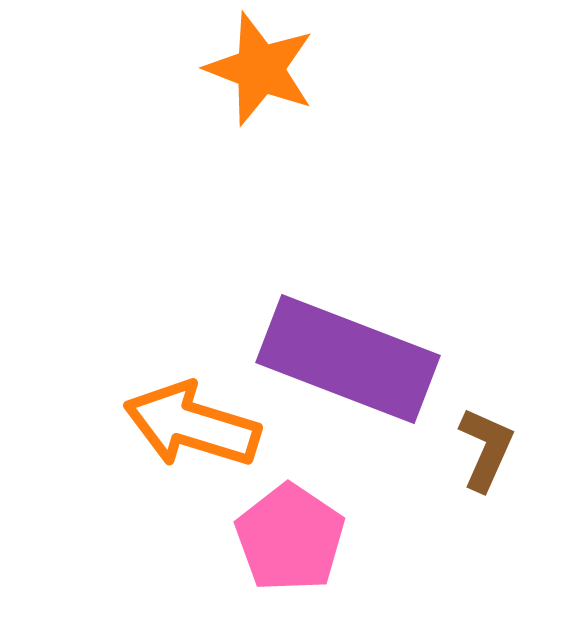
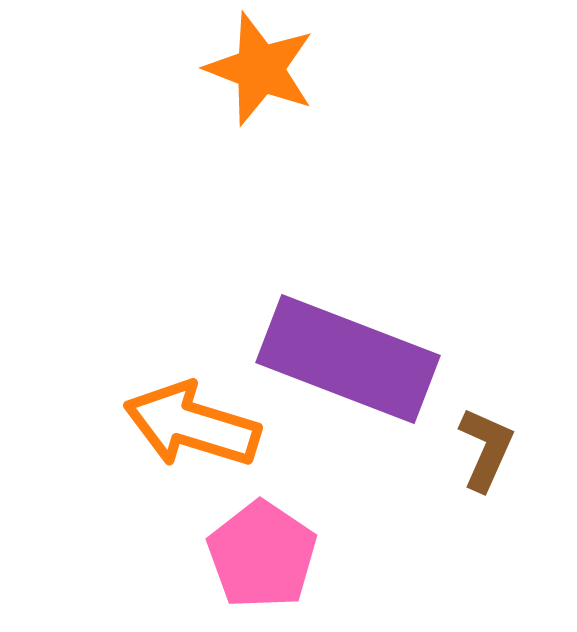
pink pentagon: moved 28 px left, 17 px down
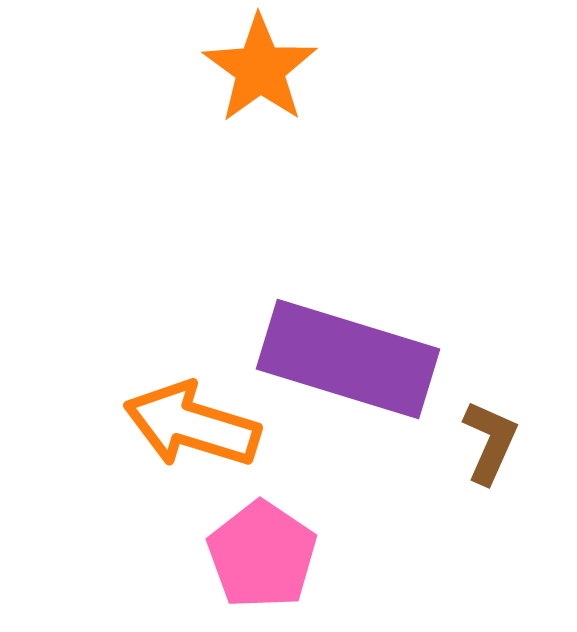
orange star: rotated 15 degrees clockwise
purple rectangle: rotated 4 degrees counterclockwise
brown L-shape: moved 4 px right, 7 px up
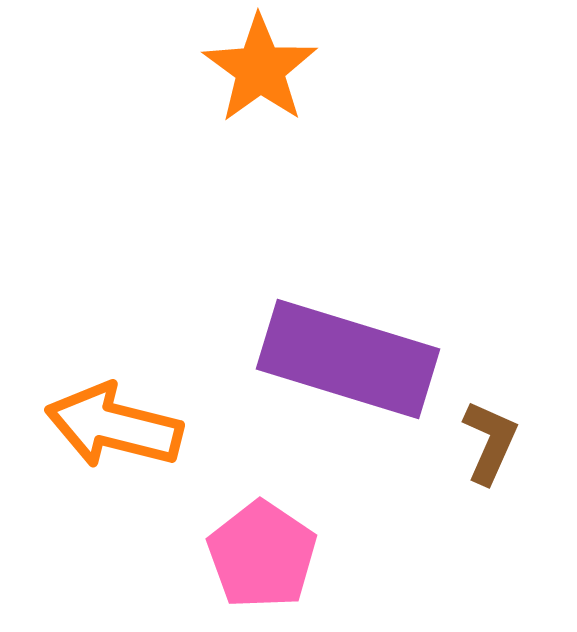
orange arrow: moved 78 px left, 1 px down; rotated 3 degrees counterclockwise
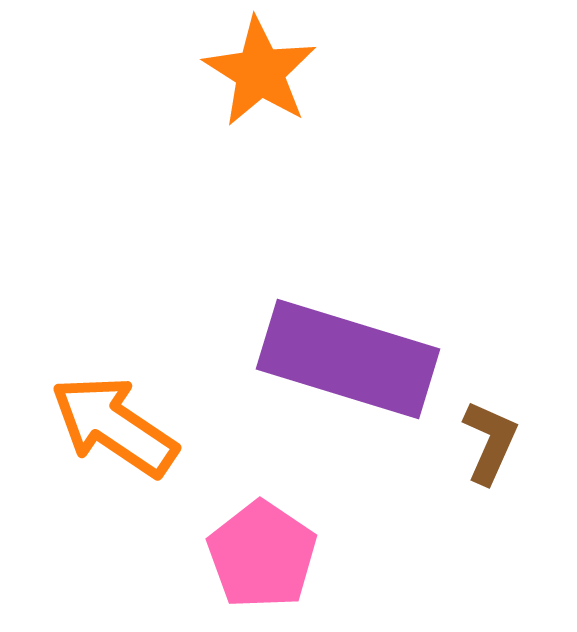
orange star: moved 3 px down; rotated 4 degrees counterclockwise
orange arrow: rotated 20 degrees clockwise
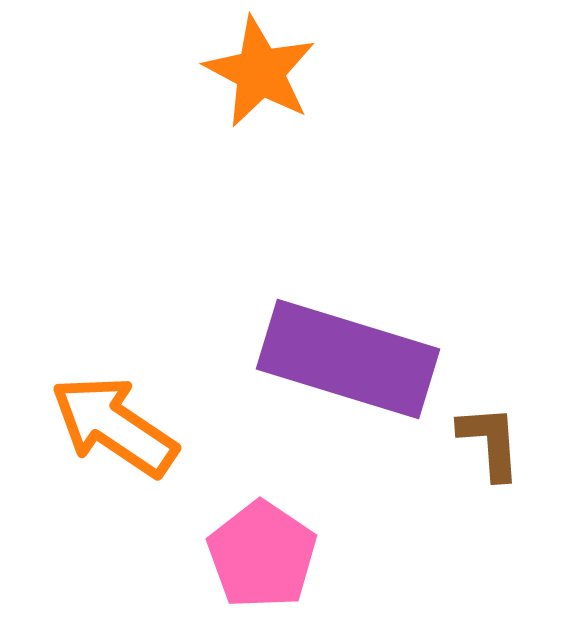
orange star: rotated 4 degrees counterclockwise
brown L-shape: rotated 28 degrees counterclockwise
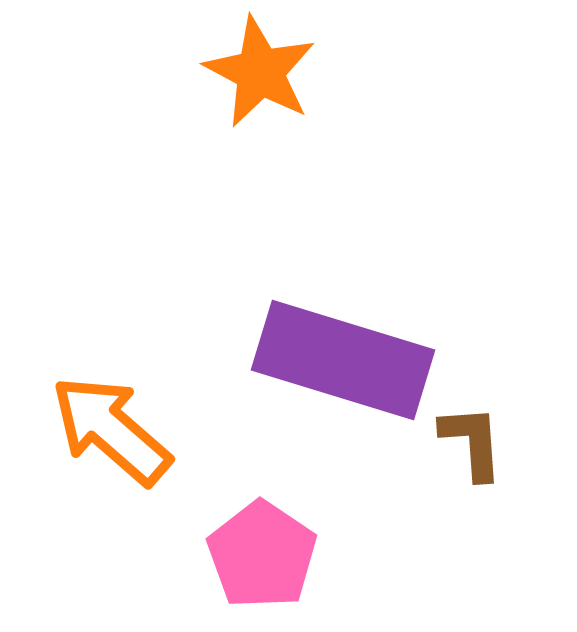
purple rectangle: moved 5 px left, 1 px down
orange arrow: moved 3 px left, 4 px down; rotated 7 degrees clockwise
brown L-shape: moved 18 px left
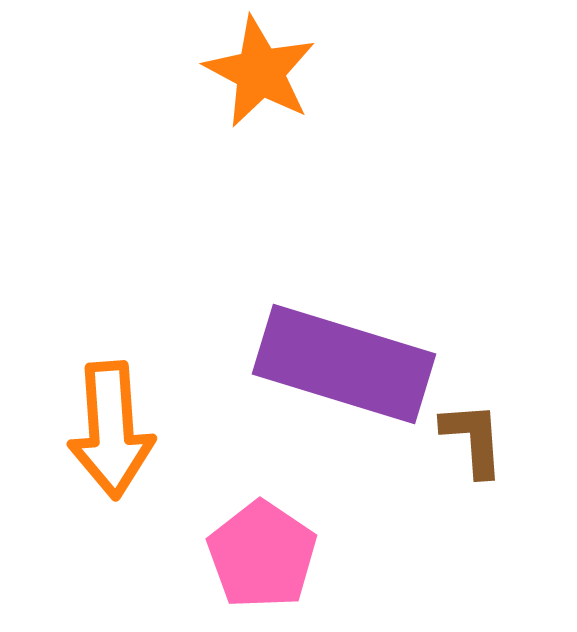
purple rectangle: moved 1 px right, 4 px down
orange arrow: rotated 135 degrees counterclockwise
brown L-shape: moved 1 px right, 3 px up
